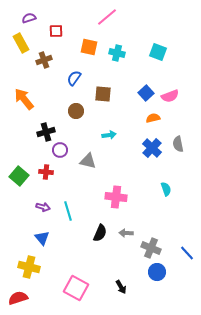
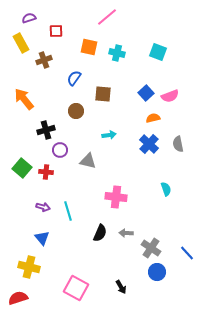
black cross: moved 2 px up
blue cross: moved 3 px left, 4 px up
green square: moved 3 px right, 8 px up
gray cross: rotated 12 degrees clockwise
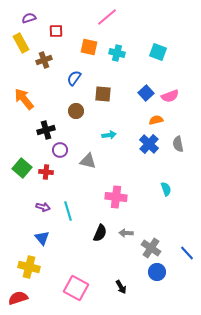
orange semicircle: moved 3 px right, 2 px down
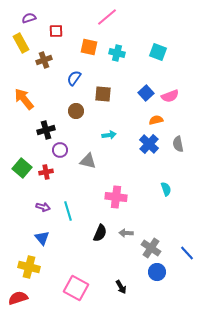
red cross: rotated 16 degrees counterclockwise
